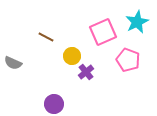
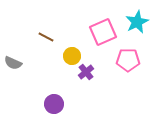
pink pentagon: rotated 20 degrees counterclockwise
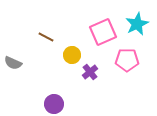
cyan star: moved 2 px down
yellow circle: moved 1 px up
pink pentagon: moved 1 px left
purple cross: moved 4 px right
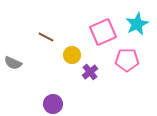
purple circle: moved 1 px left
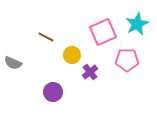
purple circle: moved 12 px up
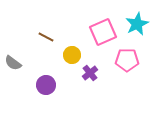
gray semicircle: rotated 12 degrees clockwise
purple cross: moved 1 px down
purple circle: moved 7 px left, 7 px up
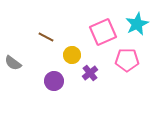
purple circle: moved 8 px right, 4 px up
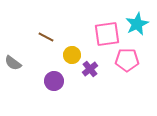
pink square: moved 4 px right, 2 px down; rotated 16 degrees clockwise
purple cross: moved 4 px up
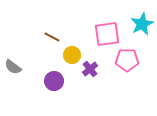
cyan star: moved 5 px right
brown line: moved 6 px right
gray semicircle: moved 4 px down
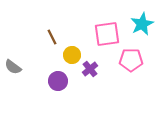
brown line: rotated 35 degrees clockwise
pink pentagon: moved 4 px right
purple circle: moved 4 px right
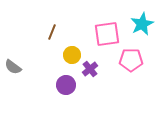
brown line: moved 5 px up; rotated 49 degrees clockwise
purple circle: moved 8 px right, 4 px down
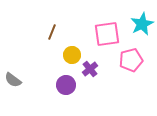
pink pentagon: rotated 15 degrees counterclockwise
gray semicircle: moved 13 px down
